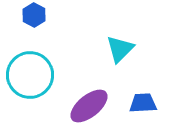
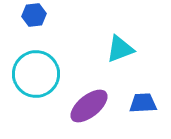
blue hexagon: rotated 25 degrees clockwise
cyan triangle: rotated 24 degrees clockwise
cyan circle: moved 6 px right, 1 px up
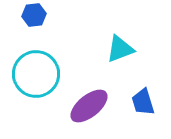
blue trapezoid: moved 1 px up; rotated 104 degrees counterclockwise
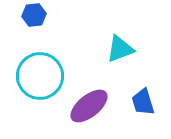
cyan circle: moved 4 px right, 2 px down
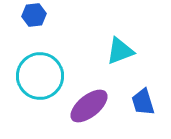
cyan triangle: moved 2 px down
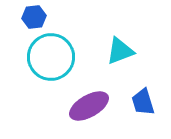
blue hexagon: moved 2 px down
cyan circle: moved 11 px right, 19 px up
purple ellipse: rotated 9 degrees clockwise
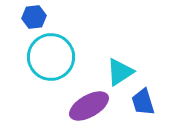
cyan triangle: moved 21 px down; rotated 12 degrees counterclockwise
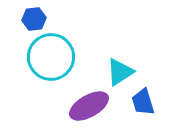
blue hexagon: moved 2 px down
